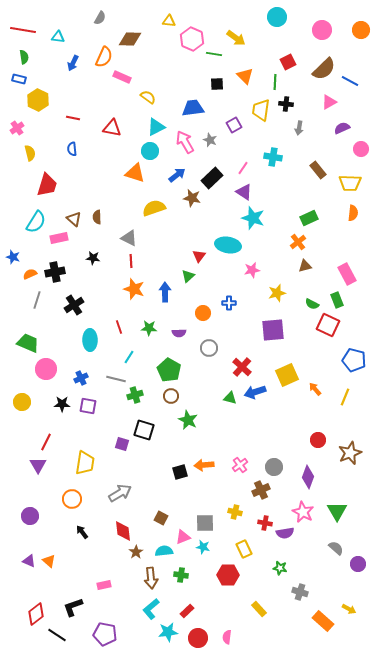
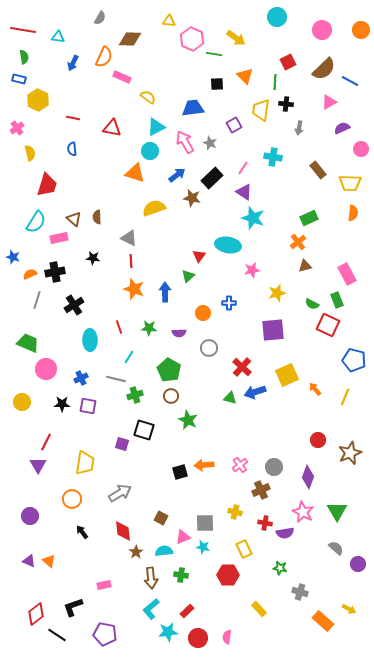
gray star at (210, 140): moved 3 px down
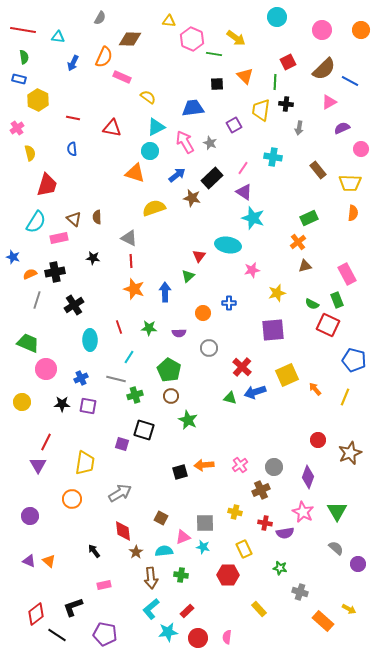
black arrow at (82, 532): moved 12 px right, 19 px down
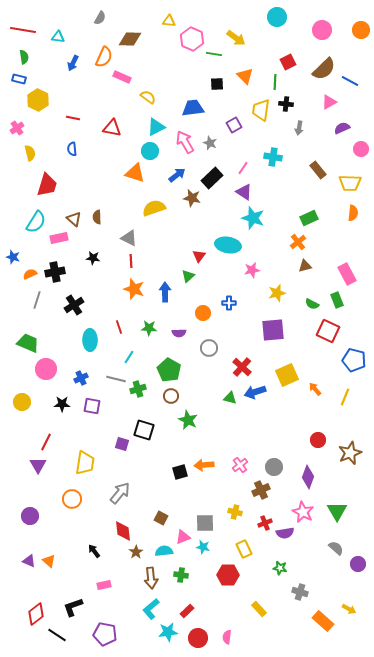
red square at (328, 325): moved 6 px down
green cross at (135, 395): moved 3 px right, 6 px up
purple square at (88, 406): moved 4 px right
gray arrow at (120, 493): rotated 20 degrees counterclockwise
red cross at (265, 523): rotated 32 degrees counterclockwise
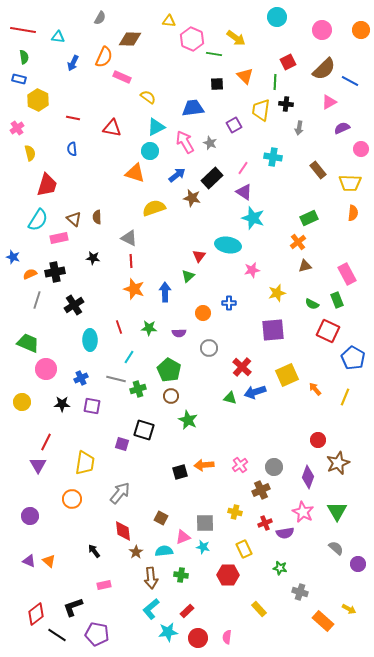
cyan semicircle at (36, 222): moved 2 px right, 2 px up
blue pentagon at (354, 360): moved 1 px left, 2 px up; rotated 15 degrees clockwise
brown star at (350, 453): moved 12 px left, 10 px down
purple pentagon at (105, 634): moved 8 px left
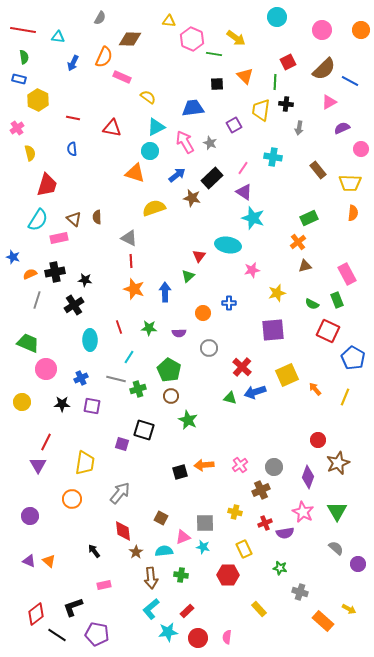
black star at (93, 258): moved 8 px left, 22 px down
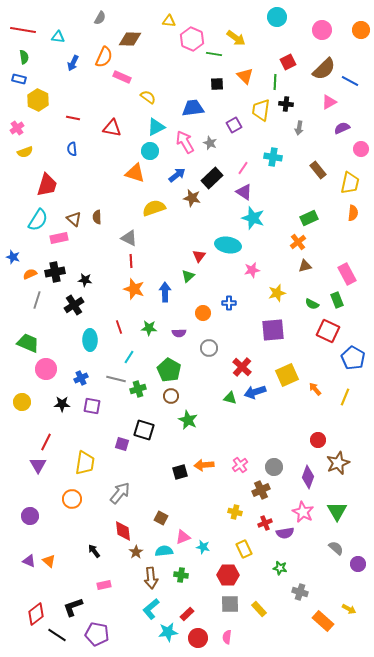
yellow semicircle at (30, 153): moved 5 px left, 1 px up; rotated 84 degrees clockwise
yellow trapezoid at (350, 183): rotated 80 degrees counterclockwise
gray square at (205, 523): moved 25 px right, 81 px down
red rectangle at (187, 611): moved 3 px down
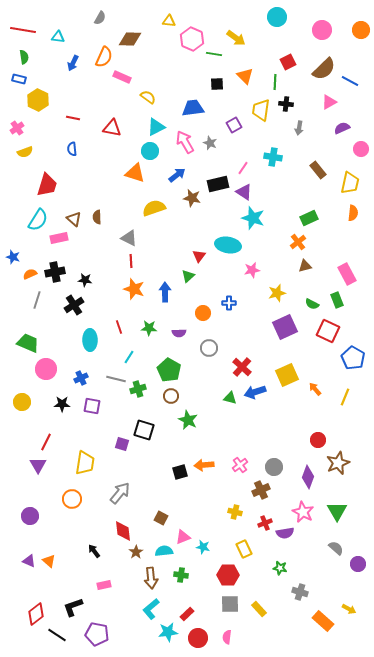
black rectangle at (212, 178): moved 6 px right, 6 px down; rotated 30 degrees clockwise
purple square at (273, 330): moved 12 px right, 3 px up; rotated 20 degrees counterclockwise
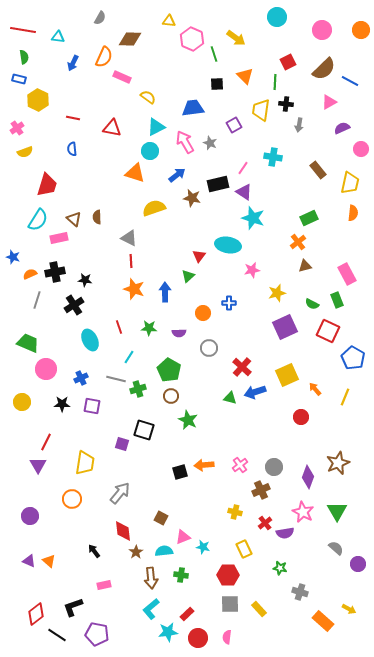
green line at (214, 54): rotated 63 degrees clockwise
gray arrow at (299, 128): moved 3 px up
cyan ellipse at (90, 340): rotated 25 degrees counterclockwise
red circle at (318, 440): moved 17 px left, 23 px up
red cross at (265, 523): rotated 16 degrees counterclockwise
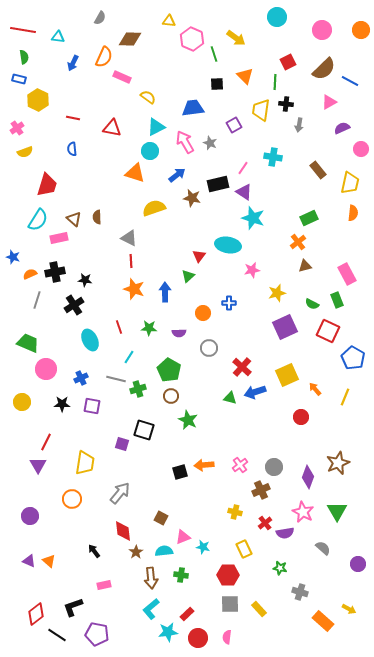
gray semicircle at (336, 548): moved 13 px left
